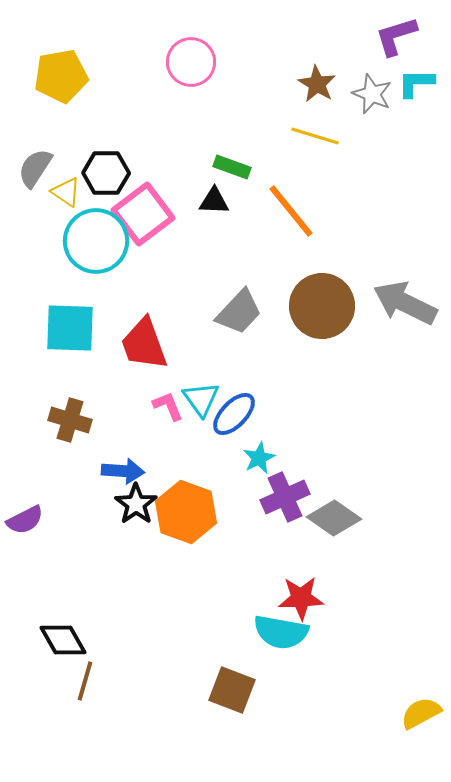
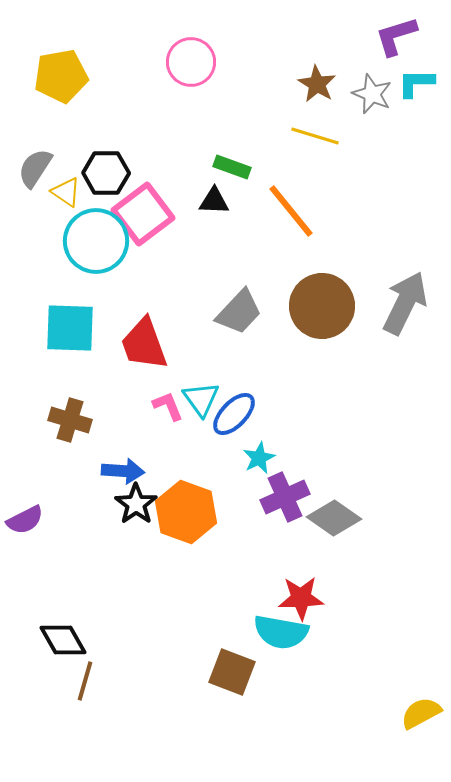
gray arrow: rotated 90 degrees clockwise
brown square: moved 18 px up
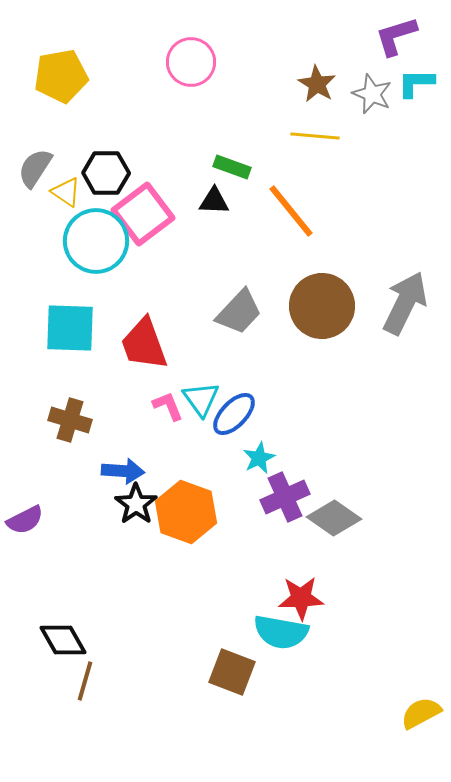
yellow line: rotated 12 degrees counterclockwise
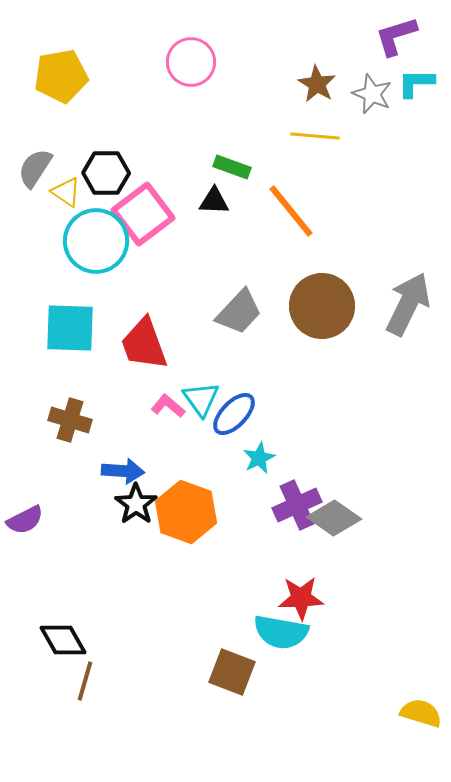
gray arrow: moved 3 px right, 1 px down
pink L-shape: rotated 28 degrees counterclockwise
purple cross: moved 12 px right, 8 px down
yellow semicircle: rotated 45 degrees clockwise
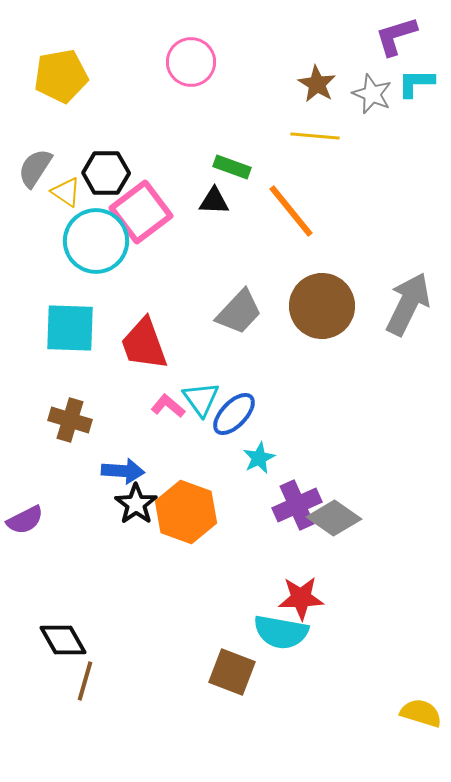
pink square: moved 2 px left, 2 px up
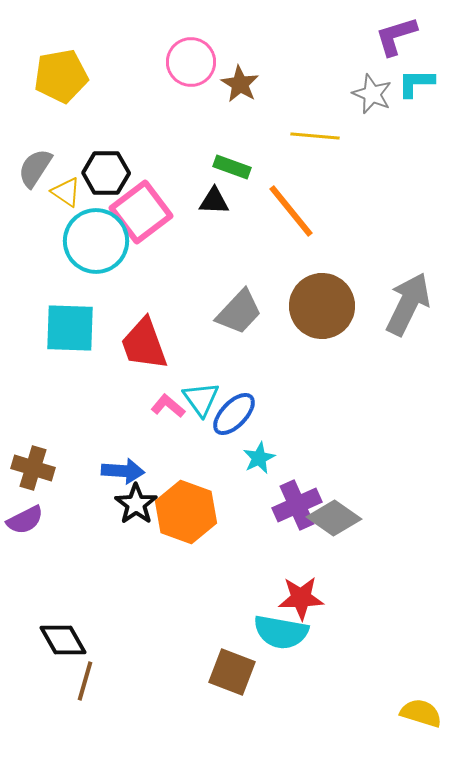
brown star: moved 77 px left
brown cross: moved 37 px left, 48 px down
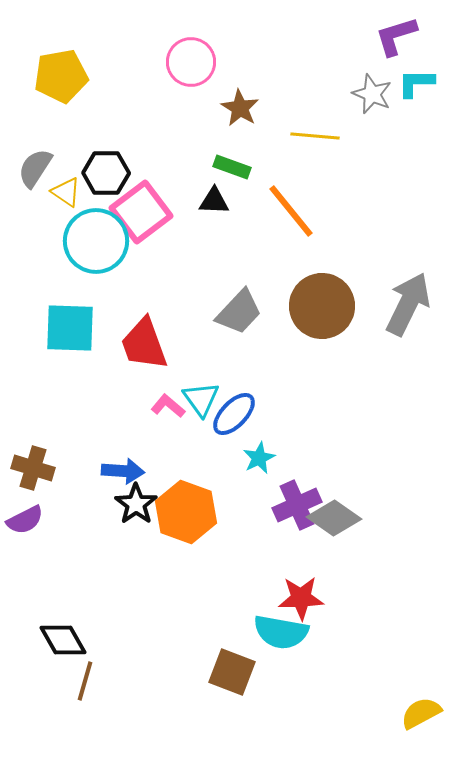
brown star: moved 24 px down
yellow semicircle: rotated 45 degrees counterclockwise
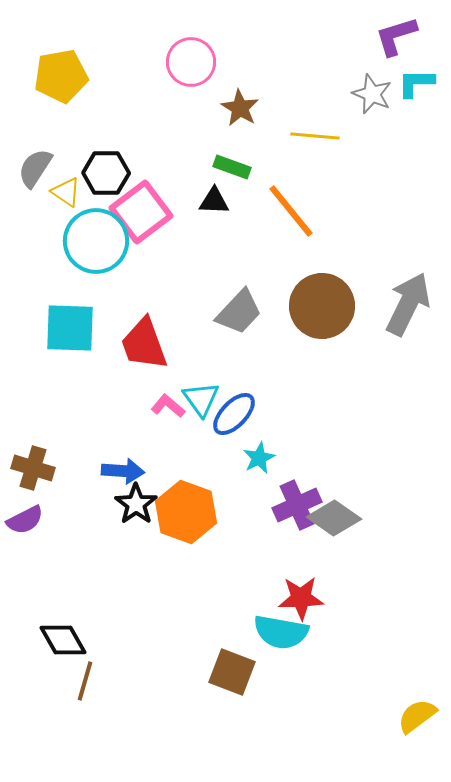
yellow semicircle: moved 4 px left, 3 px down; rotated 9 degrees counterclockwise
